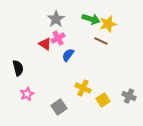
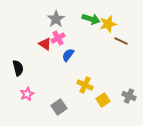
brown line: moved 20 px right
yellow cross: moved 2 px right, 3 px up
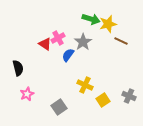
gray star: moved 27 px right, 23 px down
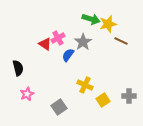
gray cross: rotated 24 degrees counterclockwise
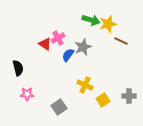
green arrow: moved 1 px down
gray star: moved 5 px down; rotated 12 degrees clockwise
pink star: rotated 24 degrees clockwise
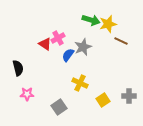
yellow cross: moved 5 px left, 2 px up
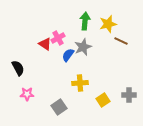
green arrow: moved 6 px left, 1 px down; rotated 102 degrees counterclockwise
black semicircle: rotated 14 degrees counterclockwise
yellow cross: rotated 28 degrees counterclockwise
gray cross: moved 1 px up
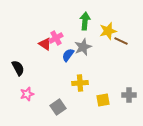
yellow star: moved 7 px down
pink cross: moved 2 px left
pink star: rotated 16 degrees counterclockwise
yellow square: rotated 24 degrees clockwise
gray square: moved 1 px left
